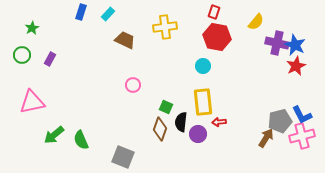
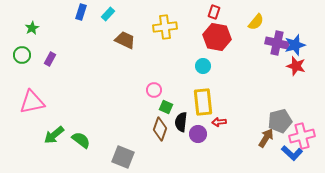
blue star: rotated 30 degrees clockwise
red star: rotated 30 degrees counterclockwise
pink circle: moved 21 px right, 5 px down
blue L-shape: moved 10 px left, 38 px down; rotated 20 degrees counterclockwise
green semicircle: rotated 150 degrees clockwise
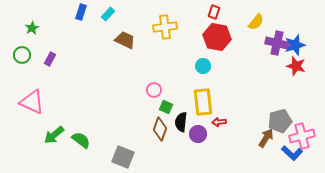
pink triangle: rotated 36 degrees clockwise
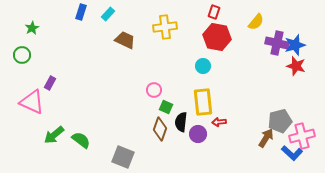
purple rectangle: moved 24 px down
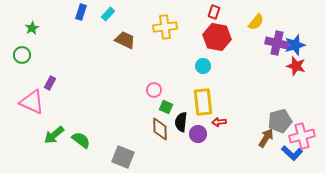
brown diamond: rotated 20 degrees counterclockwise
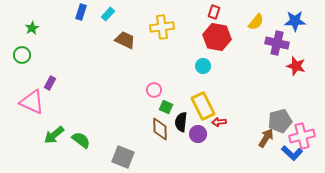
yellow cross: moved 3 px left
blue star: moved 24 px up; rotated 15 degrees clockwise
yellow rectangle: moved 4 px down; rotated 20 degrees counterclockwise
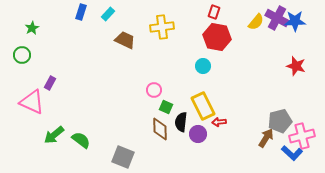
purple cross: moved 25 px up; rotated 15 degrees clockwise
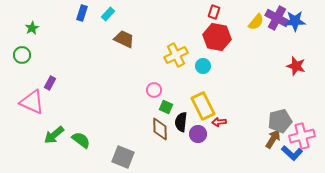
blue rectangle: moved 1 px right, 1 px down
yellow cross: moved 14 px right, 28 px down; rotated 20 degrees counterclockwise
brown trapezoid: moved 1 px left, 1 px up
brown arrow: moved 7 px right, 1 px down
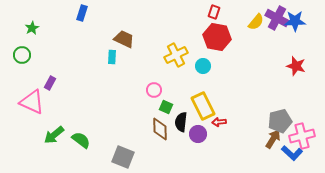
cyan rectangle: moved 4 px right, 43 px down; rotated 40 degrees counterclockwise
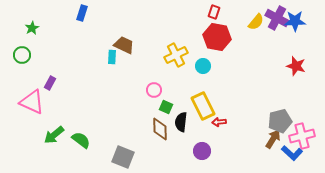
brown trapezoid: moved 6 px down
purple circle: moved 4 px right, 17 px down
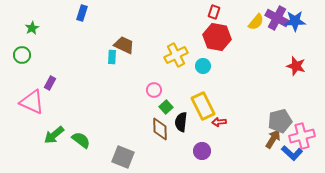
green square: rotated 24 degrees clockwise
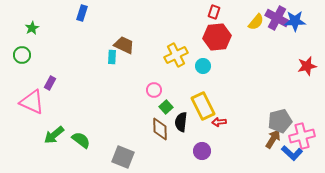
red hexagon: rotated 16 degrees counterclockwise
red star: moved 11 px right; rotated 30 degrees counterclockwise
